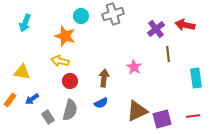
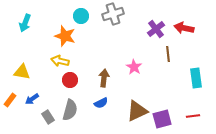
red arrow: moved 1 px left, 3 px down
red circle: moved 1 px up
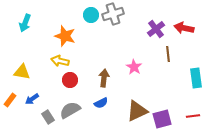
cyan circle: moved 10 px right, 1 px up
gray semicircle: rotated 135 degrees counterclockwise
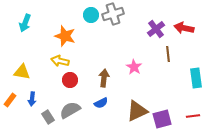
blue arrow: rotated 48 degrees counterclockwise
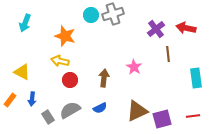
red arrow: moved 2 px right
yellow triangle: rotated 18 degrees clockwise
blue semicircle: moved 1 px left, 5 px down
